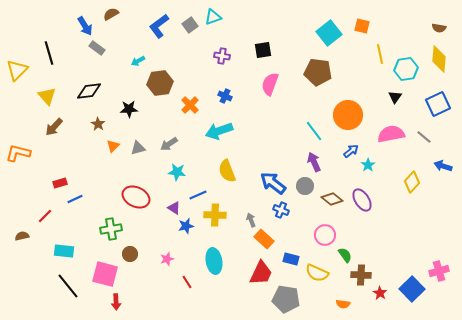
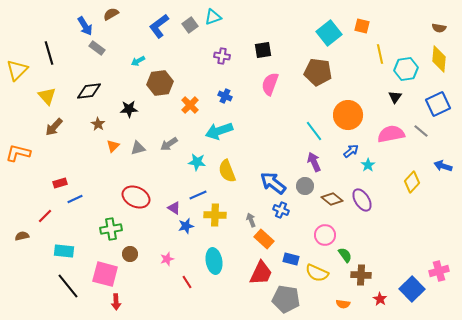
gray line at (424, 137): moved 3 px left, 6 px up
cyan star at (177, 172): moved 20 px right, 10 px up
red star at (380, 293): moved 6 px down
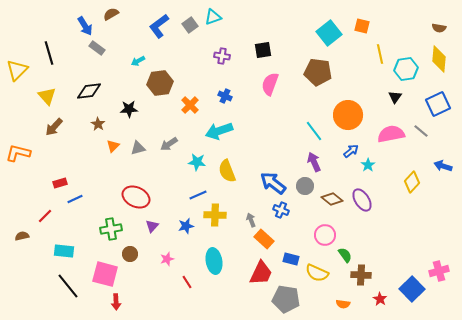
purple triangle at (174, 208): moved 22 px left, 18 px down; rotated 40 degrees clockwise
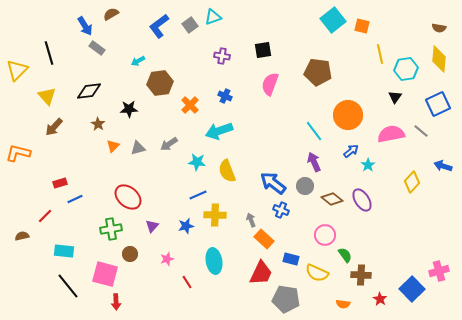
cyan square at (329, 33): moved 4 px right, 13 px up
red ellipse at (136, 197): moved 8 px left; rotated 16 degrees clockwise
